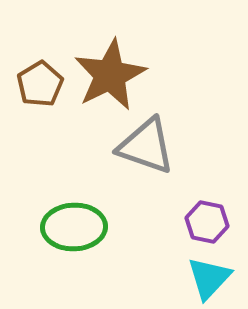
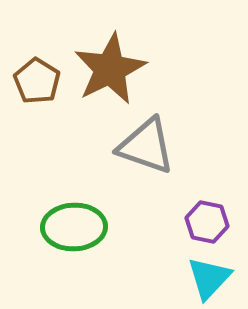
brown star: moved 6 px up
brown pentagon: moved 3 px left, 3 px up; rotated 9 degrees counterclockwise
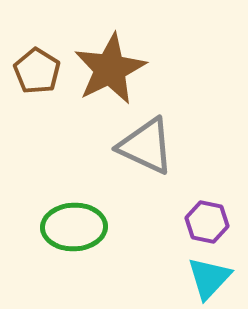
brown pentagon: moved 10 px up
gray triangle: rotated 6 degrees clockwise
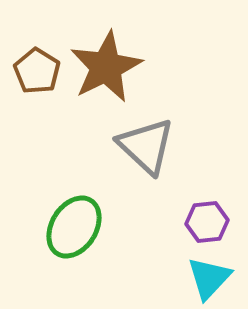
brown star: moved 4 px left, 2 px up
gray triangle: rotated 18 degrees clockwise
purple hexagon: rotated 18 degrees counterclockwise
green ellipse: rotated 56 degrees counterclockwise
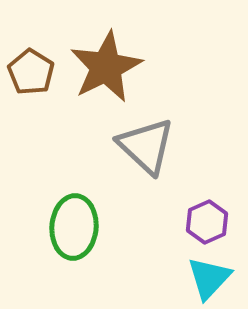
brown pentagon: moved 6 px left, 1 px down
purple hexagon: rotated 18 degrees counterclockwise
green ellipse: rotated 28 degrees counterclockwise
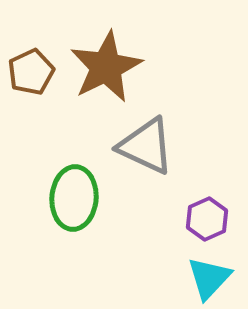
brown pentagon: rotated 15 degrees clockwise
gray triangle: rotated 18 degrees counterclockwise
purple hexagon: moved 3 px up
green ellipse: moved 29 px up
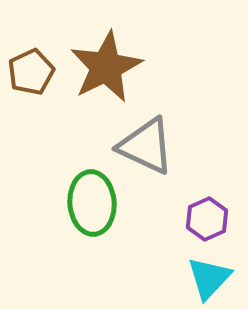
green ellipse: moved 18 px right, 5 px down; rotated 8 degrees counterclockwise
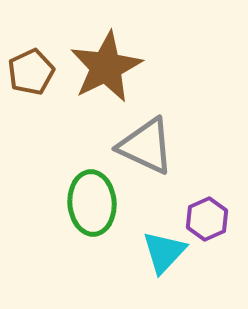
cyan triangle: moved 45 px left, 26 px up
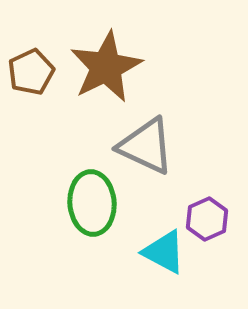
cyan triangle: rotated 45 degrees counterclockwise
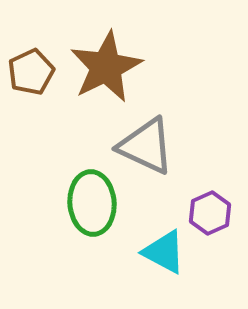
purple hexagon: moved 3 px right, 6 px up
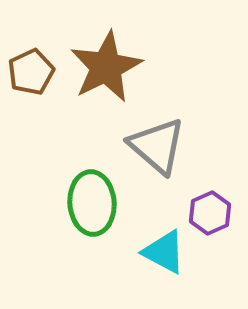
gray triangle: moved 11 px right; rotated 16 degrees clockwise
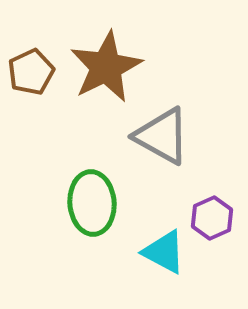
gray triangle: moved 5 px right, 10 px up; rotated 12 degrees counterclockwise
purple hexagon: moved 2 px right, 5 px down
